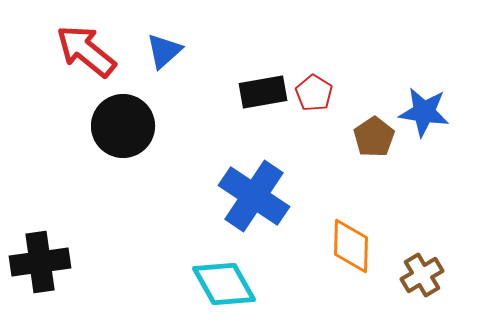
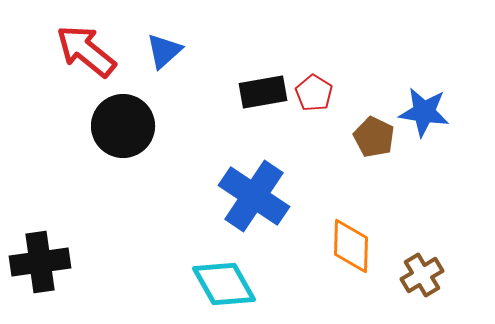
brown pentagon: rotated 12 degrees counterclockwise
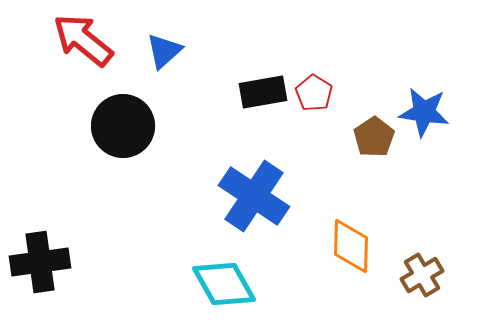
red arrow: moved 3 px left, 11 px up
brown pentagon: rotated 12 degrees clockwise
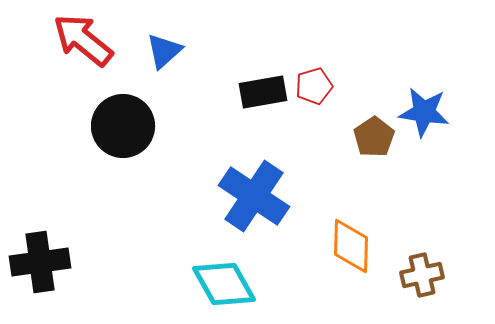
red pentagon: moved 7 px up; rotated 24 degrees clockwise
brown cross: rotated 18 degrees clockwise
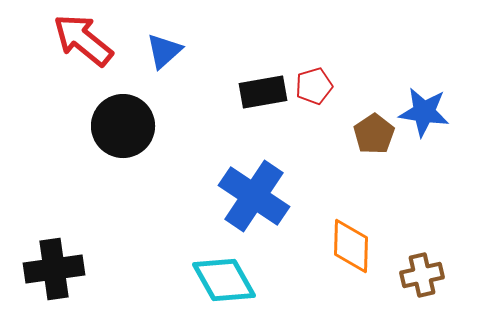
brown pentagon: moved 3 px up
black cross: moved 14 px right, 7 px down
cyan diamond: moved 4 px up
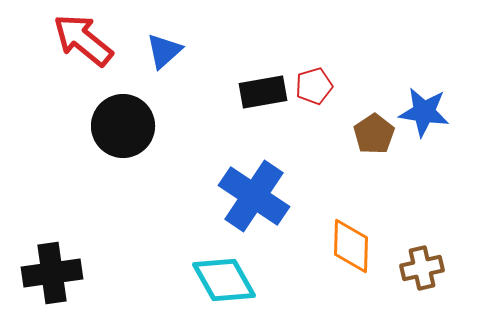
black cross: moved 2 px left, 4 px down
brown cross: moved 7 px up
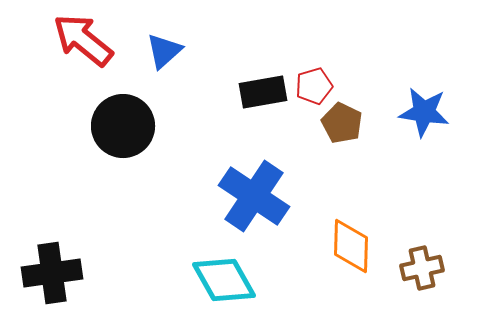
brown pentagon: moved 32 px left, 11 px up; rotated 12 degrees counterclockwise
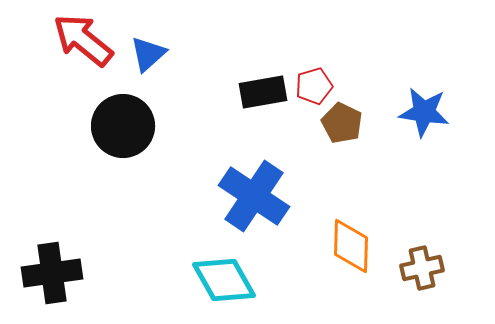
blue triangle: moved 16 px left, 3 px down
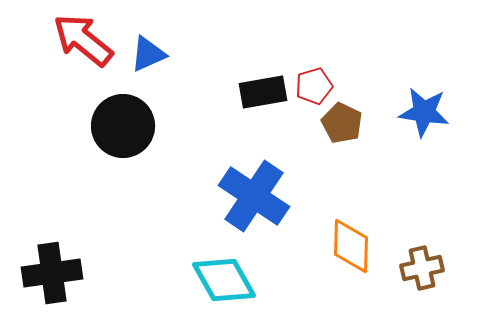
blue triangle: rotated 18 degrees clockwise
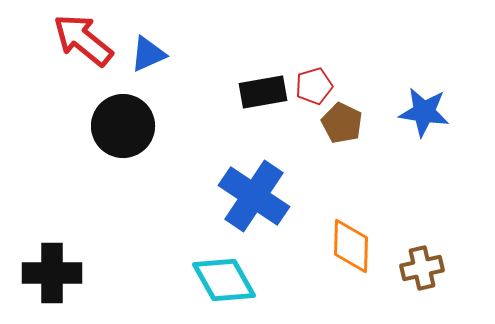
black cross: rotated 8 degrees clockwise
